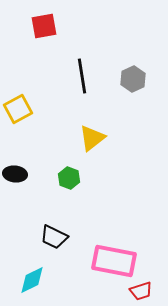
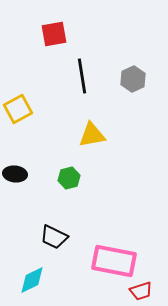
red square: moved 10 px right, 8 px down
yellow triangle: moved 3 px up; rotated 28 degrees clockwise
green hexagon: rotated 25 degrees clockwise
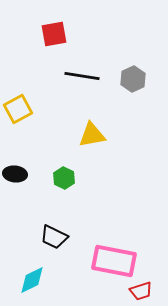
black line: rotated 72 degrees counterclockwise
green hexagon: moved 5 px left; rotated 20 degrees counterclockwise
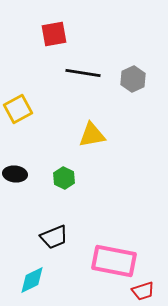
black line: moved 1 px right, 3 px up
black trapezoid: rotated 48 degrees counterclockwise
red trapezoid: moved 2 px right
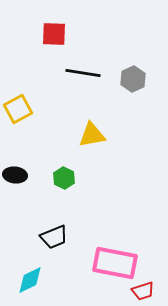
red square: rotated 12 degrees clockwise
black ellipse: moved 1 px down
pink rectangle: moved 1 px right, 2 px down
cyan diamond: moved 2 px left
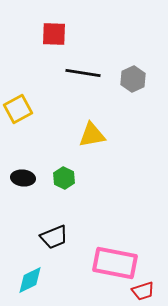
black ellipse: moved 8 px right, 3 px down
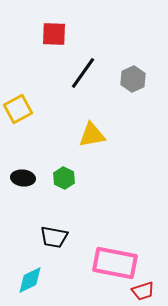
black line: rotated 64 degrees counterclockwise
black trapezoid: rotated 32 degrees clockwise
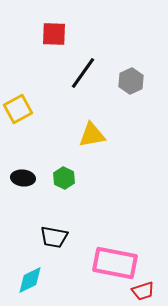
gray hexagon: moved 2 px left, 2 px down
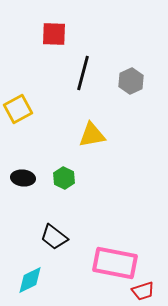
black line: rotated 20 degrees counterclockwise
black trapezoid: rotated 28 degrees clockwise
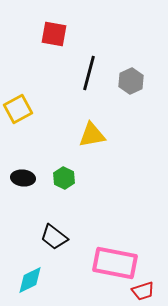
red square: rotated 8 degrees clockwise
black line: moved 6 px right
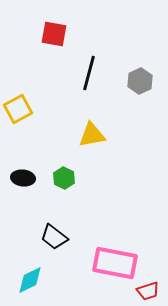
gray hexagon: moved 9 px right
red trapezoid: moved 5 px right
